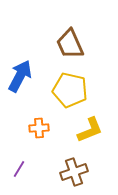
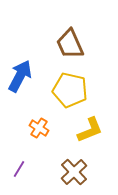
orange cross: rotated 36 degrees clockwise
brown cross: rotated 24 degrees counterclockwise
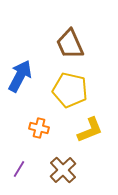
orange cross: rotated 18 degrees counterclockwise
brown cross: moved 11 px left, 2 px up
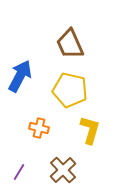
yellow L-shape: rotated 52 degrees counterclockwise
purple line: moved 3 px down
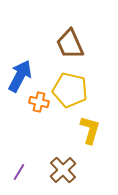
orange cross: moved 26 px up
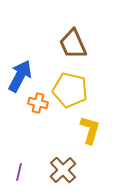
brown trapezoid: moved 3 px right
orange cross: moved 1 px left, 1 px down
purple line: rotated 18 degrees counterclockwise
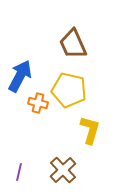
yellow pentagon: moved 1 px left
